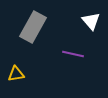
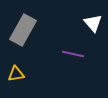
white triangle: moved 2 px right, 2 px down
gray rectangle: moved 10 px left, 3 px down
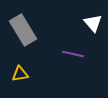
gray rectangle: rotated 60 degrees counterclockwise
yellow triangle: moved 4 px right
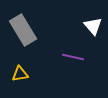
white triangle: moved 3 px down
purple line: moved 3 px down
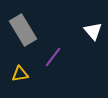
white triangle: moved 5 px down
purple line: moved 20 px left; rotated 65 degrees counterclockwise
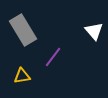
white triangle: moved 1 px right
yellow triangle: moved 2 px right, 2 px down
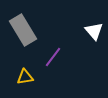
yellow triangle: moved 3 px right, 1 px down
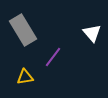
white triangle: moved 2 px left, 2 px down
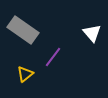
gray rectangle: rotated 24 degrees counterclockwise
yellow triangle: moved 3 px up; rotated 30 degrees counterclockwise
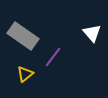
gray rectangle: moved 6 px down
